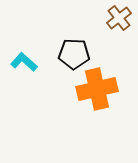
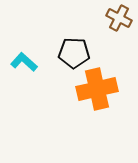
brown cross: rotated 25 degrees counterclockwise
black pentagon: moved 1 px up
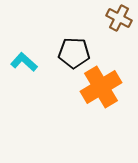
orange cross: moved 4 px right, 2 px up; rotated 18 degrees counterclockwise
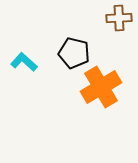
brown cross: rotated 30 degrees counterclockwise
black pentagon: rotated 12 degrees clockwise
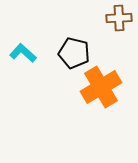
cyan L-shape: moved 1 px left, 9 px up
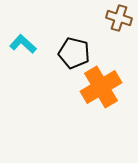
brown cross: rotated 20 degrees clockwise
cyan L-shape: moved 9 px up
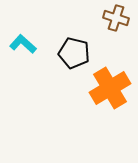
brown cross: moved 3 px left
orange cross: moved 9 px right, 1 px down
